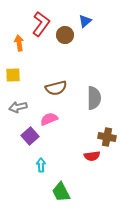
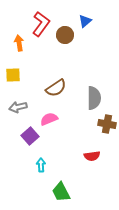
brown semicircle: rotated 20 degrees counterclockwise
brown cross: moved 13 px up
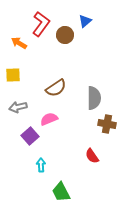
orange arrow: rotated 49 degrees counterclockwise
red semicircle: rotated 63 degrees clockwise
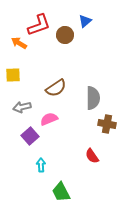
red L-shape: moved 2 px left, 1 px down; rotated 35 degrees clockwise
gray semicircle: moved 1 px left
gray arrow: moved 4 px right
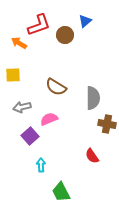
brown semicircle: moved 1 px up; rotated 65 degrees clockwise
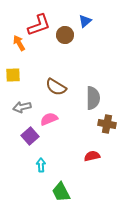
orange arrow: rotated 28 degrees clockwise
red semicircle: rotated 112 degrees clockwise
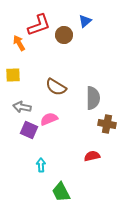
brown circle: moved 1 px left
gray arrow: rotated 24 degrees clockwise
purple square: moved 1 px left, 6 px up; rotated 24 degrees counterclockwise
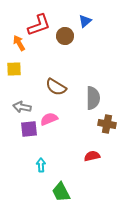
brown circle: moved 1 px right, 1 px down
yellow square: moved 1 px right, 6 px up
purple square: moved 1 px up; rotated 30 degrees counterclockwise
